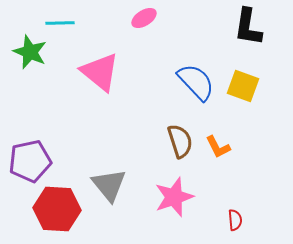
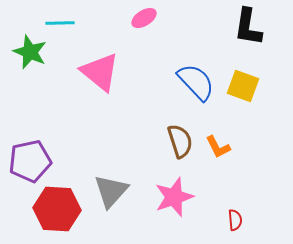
gray triangle: moved 2 px right, 6 px down; rotated 21 degrees clockwise
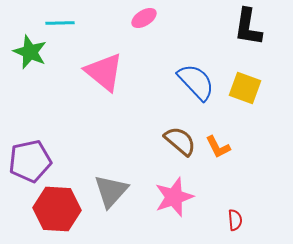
pink triangle: moved 4 px right
yellow square: moved 2 px right, 2 px down
brown semicircle: rotated 32 degrees counterclockwise
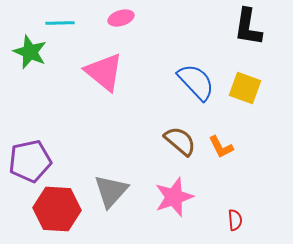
pink ellipse: moved 23 px left; rotated 15 degrees clockwise
orange L-shape: moved 3 px right
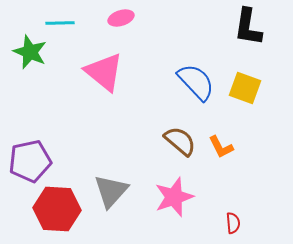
red semicircle: moved 2 px left, 3 px down
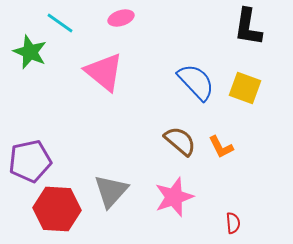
cyan line: rotated 36 degrees clockwise
